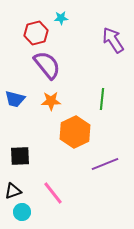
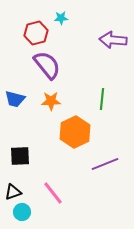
purple arrow: rotated 52 degrees counterclockwise
black triangle: moved 1 px down
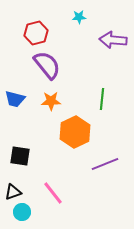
cyan star: moved 18 px right, 1 px up
black square: rotated 10 degrees clockwise
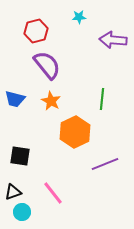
red hexagon: moved 2 px up
orange star: rotated 30 degrees clockwise
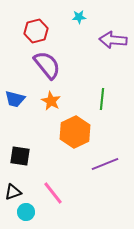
cyan circle: moved 4 px right
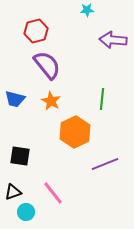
cyan star: moved 8 px right, 7 px up
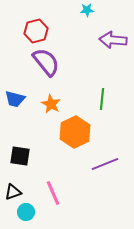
purple semicircle: moved 1 px left, 3 px up
orange star: moved 3 px down
pink line: rotated 15 degrees clockwise
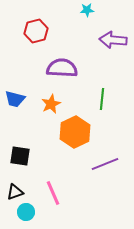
purple semicircle: moved 16 px right, 6 px down; rotated 48 degrees counterclockwise
orange star: rotated 18 degrees clockwise
black triangle: moved 2 px right
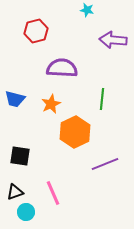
cyan star: rotated 16 degrees clockwise
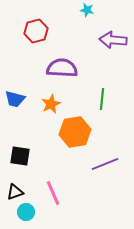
orange hexagon: rotated 16 degrees clockwise
